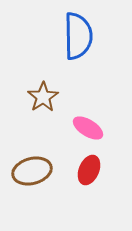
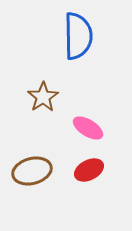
red ellipse: rotated 40 degrees clockwise
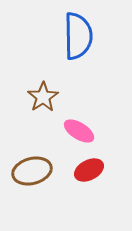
pink ellipse: moved 9 px left, 3 px down
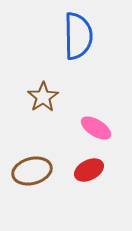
pink ellipse: moved 17 px right, 3 px up
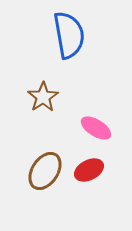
blue semicircle: moved 9 px left, 1 px up; rotated 9 degrees counterclockwise
brown ellipse: moved 13 px right; rotated 42 degrees counterclockwise
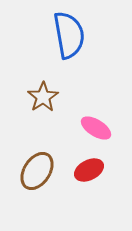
brown ellipse: moved 8 px left
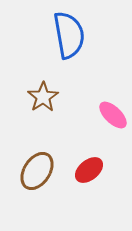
pink ellipse: moved 17 px right, 13 px up; rotated 12 degrees clockwise
red ellipse: rotated 12 degrees counterclockwise
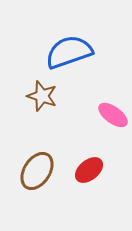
blue semicircle: moved 17 px down; rotated 99 degrees counterclockwise
brown star: moved 1 px left, 1 px up; rotated 20 degrees counterclockwise
pink ellipse: rotated 8 degrees counterclockwise
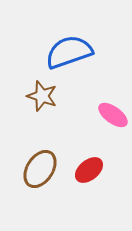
brown ellipse: moved 3 px right, 2 px up
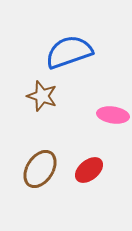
pink ellipse: rotated 28 degrees counterclockwise
